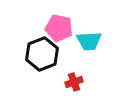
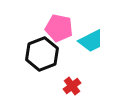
cyan trapezoid: moved 2 px right; rotated 24 degrees counterclockwise
red cross: moved 2 px left, 4 px down; rotated 18 degrees counterclockwise
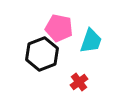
cyan trapezoid: rotated 44 degrees counterclockwise
red cross: moved 7 px right, 4 px up
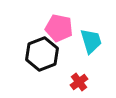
cyan trapezoid: rotated 36 degrees counterclockwise
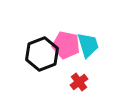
pink pentagon: moved 7 px right, 17 px down
cyan trapezoid: moved 3 px left, 4 px down
